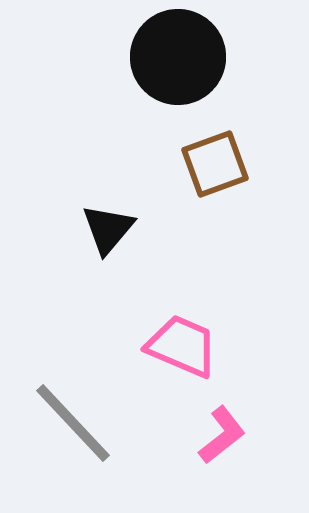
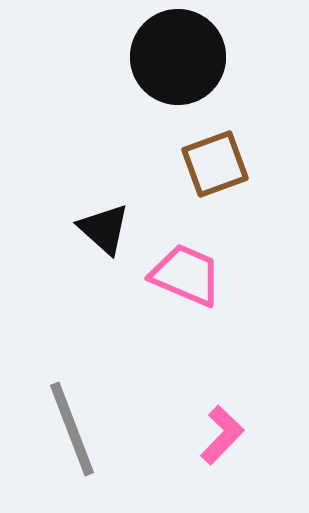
black triangle: moved 4 px left; rotated 28 degrees counterclockwise
pink trapezoid: moved 4 px right, 71 px up
gray line: moved 1 px left, 6 px down; rotated 22 degrees clockwise
pink L-shape: rotated 8 degrees counterclockwise
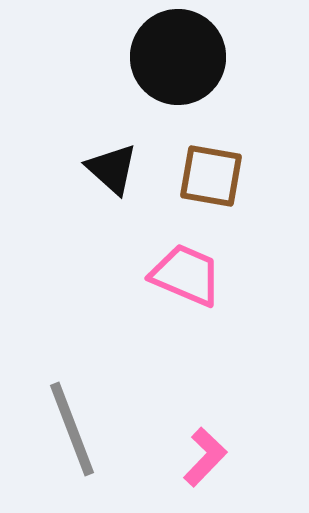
brown square: moved 4 px left, 12 px down; rotated 30 degrees clockwise
black triangle: moved 8 px right, 60 px up
pink L-shape: moved 17 px left, 22 px down
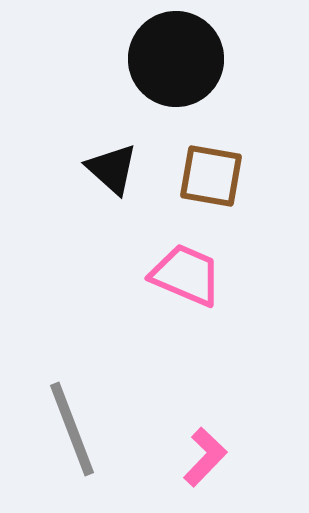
black circle: moved 2 px left, 2 px down
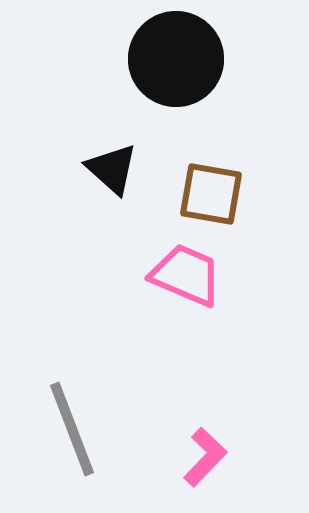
brown square: moved 18 px down
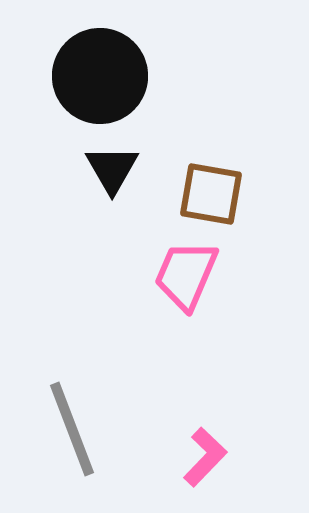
black circle: moved 76 px left, 17 px down
black triangle: rotated 18 degrees clockwise
pink trapezoid: rotated 90 degrees counterclockwise
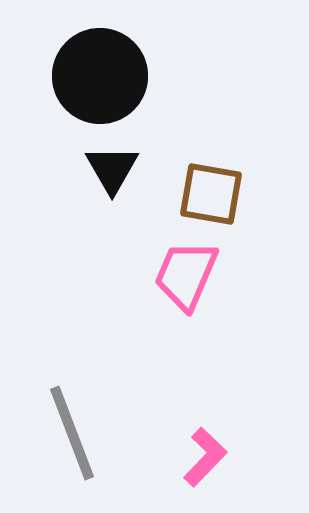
gray line: moved 4 px down
